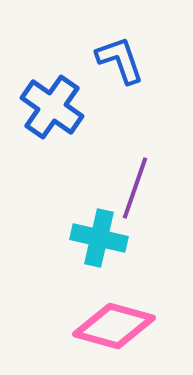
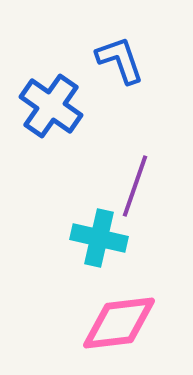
blue cross: moved 1 px left, 1 px up
purple line: moved 2 px up
pink diamond: moved 5 px right, 3 px up; rotated 22 degrees counterclockwise
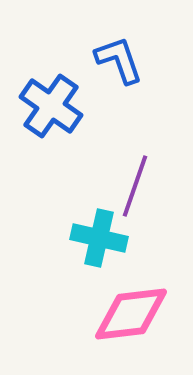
blue L-shape: moved 1 px left
pink diamond: moved 12 px right, 9 px up
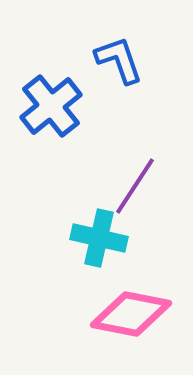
blue cross: rotated 16 degrees clockwise
purple line: rotated 14 degrees clockwise
pink diamond: rotated 18 degrees clockwise
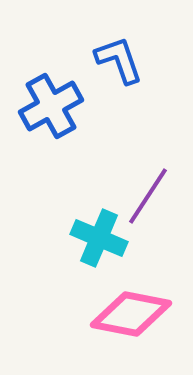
blue cross: rotated 10 degrees clockwise
purple line: moved 13 px right, 10 px down
cyan cross: rotated 10 degrees clockwise
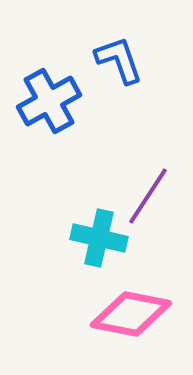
blue cross: moved 2 px left, 5 px up
cyan cross: rotated 10 degrees counterclockwise
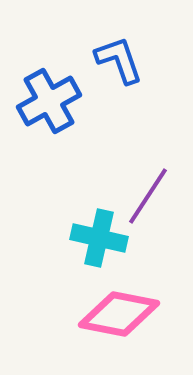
pink diamond: moved 12 px left
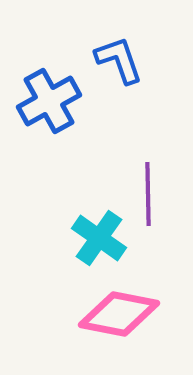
purple line: moved 2 px up; rotated 34 degrees counterclockwise
cyan cross: rotated 22 degrees clockwise
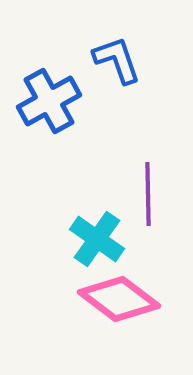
blue L-shape: moved 2 px left
cyan cross: moved 2 px left, 1 px down
pink diamond: moved 15 px up; rotated 26 degrees clockwise
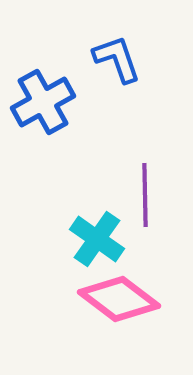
blue L-shape: moved 1 px up
blue cross: moved 6 px left, 1 px down
purple line: moved 3 px left, 1 px down
